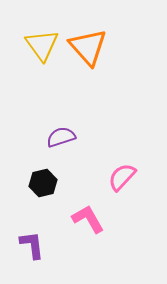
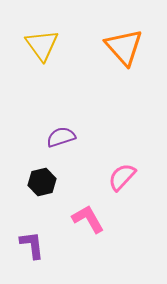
orange triangle: moved 36 px right
black hexagon: moved 1 px left, 1 px up
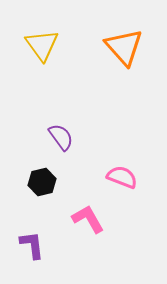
purple semicircle: rotated 72 degrees clockwise
pink semicircle: rotated 68 degrees clockwise
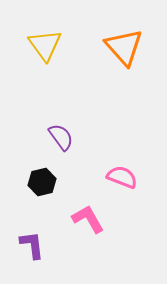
yellow triangle: moved 3 px right
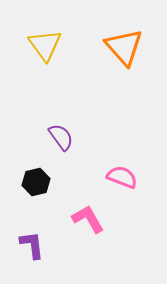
black hexagon: moved 6 px left
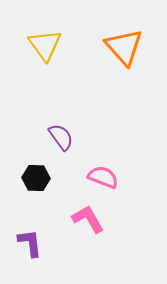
pink semicircle: moved 19 px left
black hexagon: moved 4 px up; rotated 16 degrees clockwise
purple L-shape: moved 2 px left, 2 px up
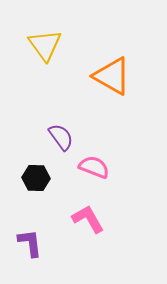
orange triangle: moved 12 px left, 29 px down; rotated 18 degrees counterclockwise
pink semicircle: moved 9 px left, 10 px up
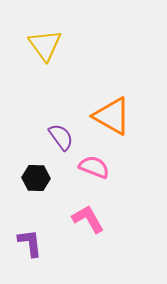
orange triangle: moved 40 px down
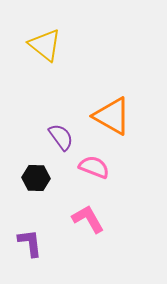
yellow triangle: rotated 15 degrees counterclockwise
